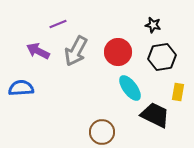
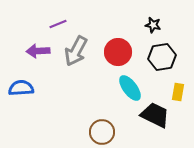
purple arrow: rotated 30 degrees counterclockwise
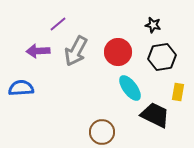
purple line: rotated 18 degrees counterclockwise
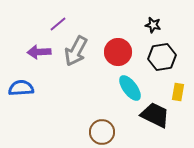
purple arrow: moved 1 px right, 1 px down
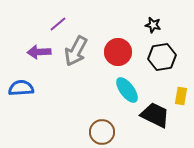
cyan ellipse: moved 3 px left, 2 px down
yellow rectangle: moved 3 px right, 4 px down
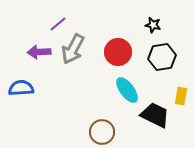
gray arrow: moved 3 px left, 2 px up
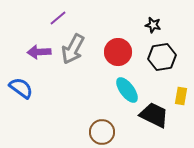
purple line: moved 6 px up
blue semicircle: rotated 40 degrees clockwise
black trapezoid: moved 1 px left
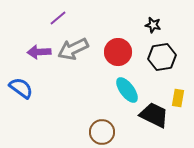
gray arrow: rotated 36 degrees clockwise
yellow rectangle: moved 3 px left, 2 px down
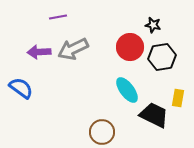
purple line: moved 1 px up; rotated 30 degrees clockwise
red circle: moved 12 px right, 5 px up
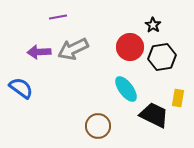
black star: rotated 21 degrees clockwise
cyan ellipse: moved 1 px left, 1 px up
brown circle: moved 4 px left, 6 px up
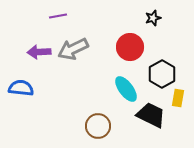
purple line: moved 1 px up
black star: moved 7 px up; rotated 21 degrees clockwise
black hexagon: moved 17 px down; rotated 20 degrees counterclockwise
blue semicircle: rotated 30 degrees counterclockwise
black trapezoid: moved 3 px left
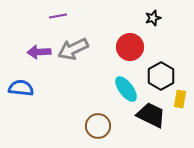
black hexagon: moved 1 px left, 2 px down
yellow rectangle: moved 2 px right, 1 px down
